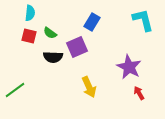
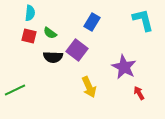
purple square: moved 3 px down; rotated 30 degrees counterclockwise
purple star: moved 5 px left
green line: rotated 10 degrees clockwise
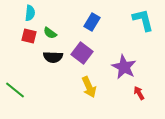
purple square: moved 5 px right, 3 px down
green line: rotated 65 degrees clockwise
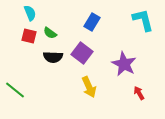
cyan semicircle: rotated 28 degrees counterclockwise
purple star: moved 3 px up
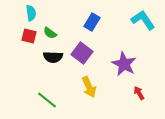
cyan semicircle: moved 1 px right; rotated 14 degrees clockwise
cyan L-shape: rotated 20 degrees counterclockwise
green line: moved 32 px right, 10 px down
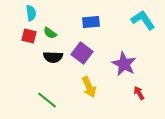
blue rectangle: moved 1 px left; rotated 54 degrees clockwise
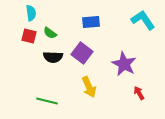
green line: moved 1 px down; rotated 25 degrees counterclockwise
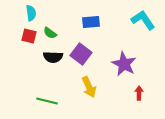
purple square: moved 1 px left, 1 px down
red arrow: rotated 32 degrees clockwise
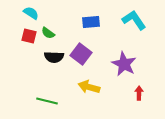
cyan semicircle: rotated 49 degrees counterclockwise
cyan L-shape: moved 9 px left
green semicircle: moved 2 px left
black semicircle: moved 1 px right
yellow arrow: rotated 130 degrees clockwise
